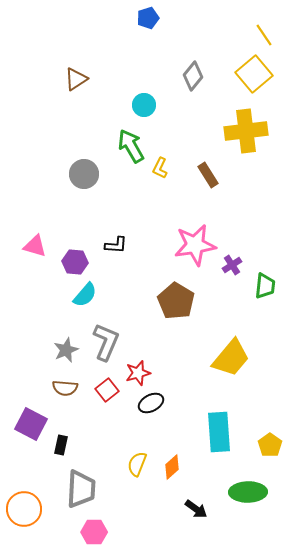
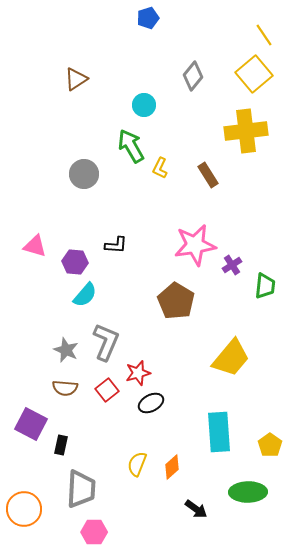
gray star: rotated 25 degrees counterclockwise
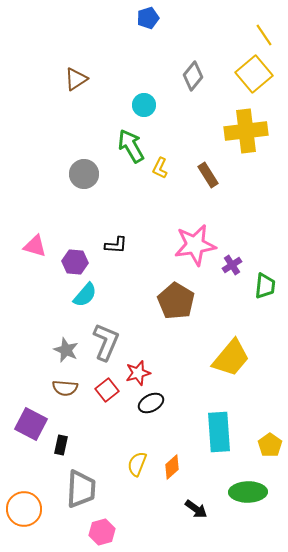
pink hexagon: moved 8 px right; rotated 15 degrees counterclockwise
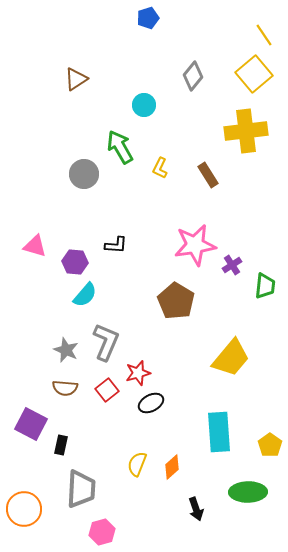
green arrow: moved 11 px left, 1 px down
black arrow: rotated 35 degrees clockwise
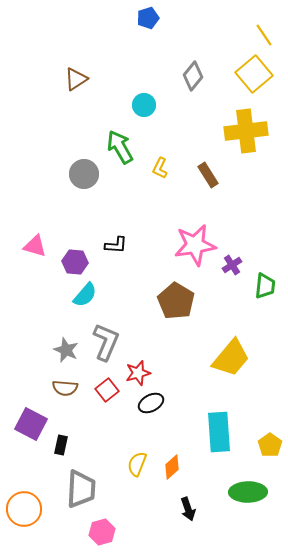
black arrow: moved 8 px left
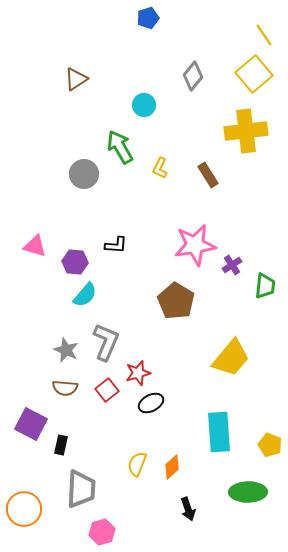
yellow pentagon: rotated 15 degrees counterclockwise
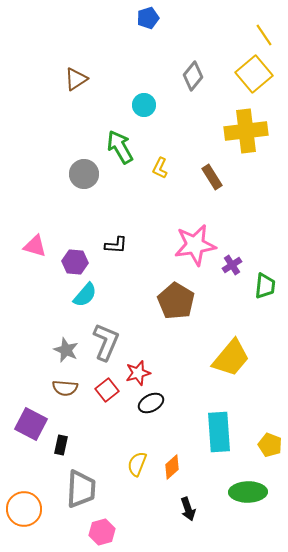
brown rectangle: moved 4 px right, 2 px down
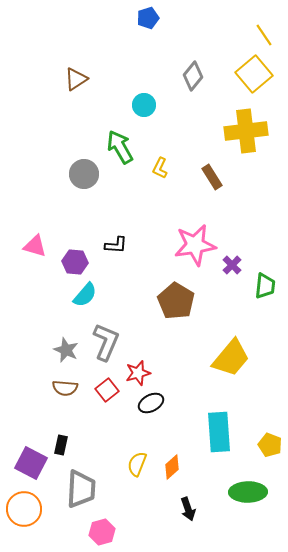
purple cross: rotated 12 degrees counterclockwise
purple square: moved 39 px down
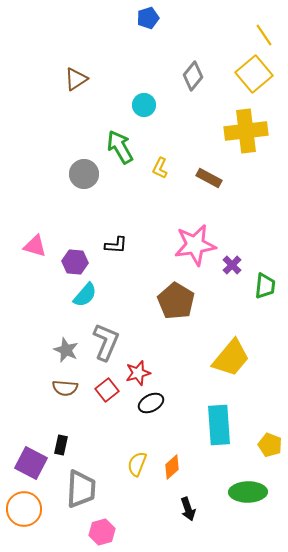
brown rectangle: moved 3 px left, 1 px down; rotated 30 degrees counterclockwise
cyan rectangle: moved 7 px up
